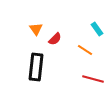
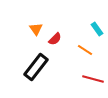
black rectangle: rotated 32 degrees clockwise
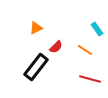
orange triangle: moved 1 px up; rotated 40 degrees clockwise
red semicircle: moved 1 px right, 8 px down
red line: moved 3 px left
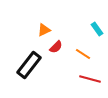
orange triangle: moved 8 px right, 2 px down
orange line: moved 2 px left, 4 px down
black rectangle: moved 7 px left, 2 px up
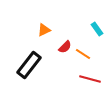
red semicircle: moved 9 px right
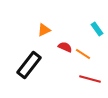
red semicircle: rotated 112 degrees counterclockwise
